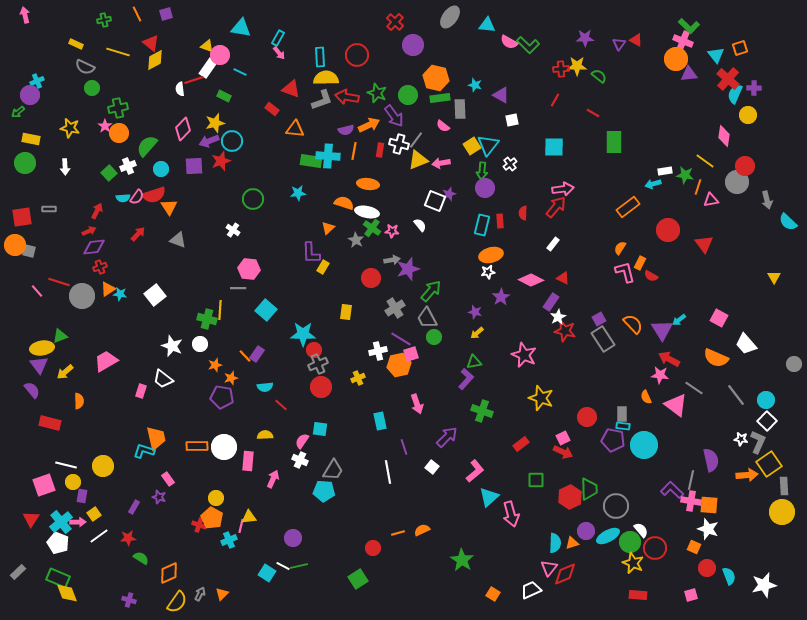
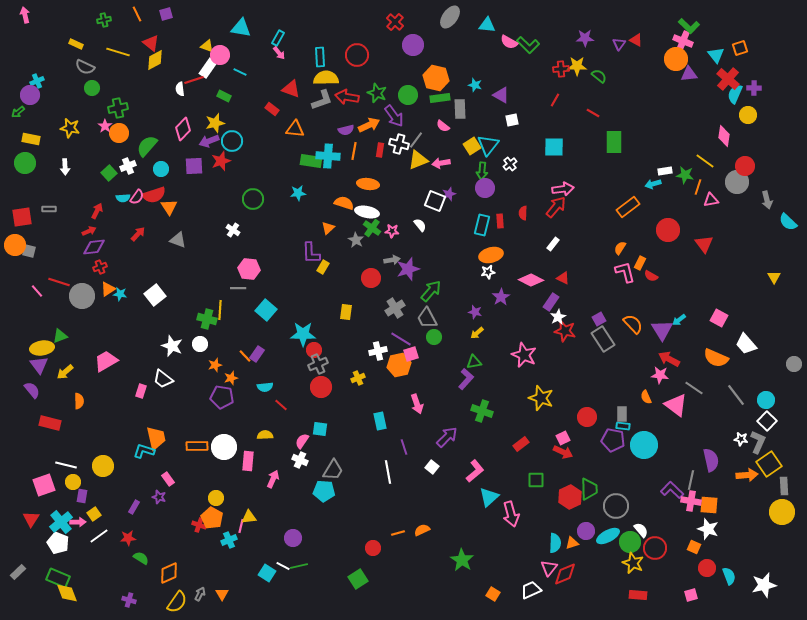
orange triangle at (222, 594): rotated 16 degrees counterclockwise
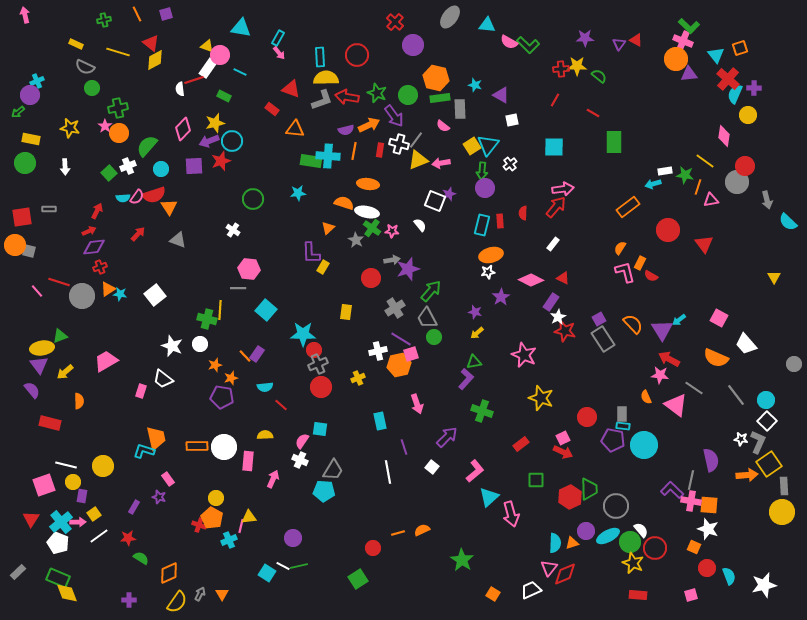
purple cross at (129, 600): rotated 16 degrees counterclockwise
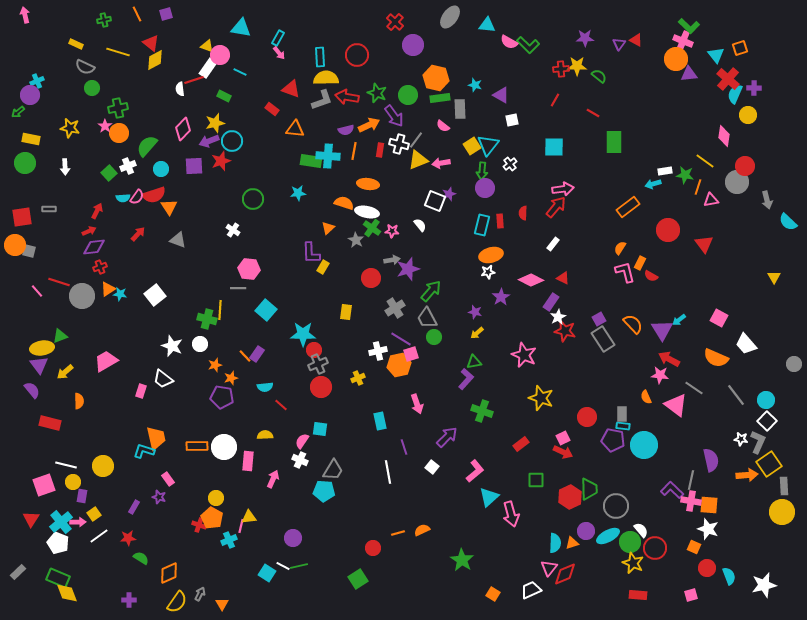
orange triangle at (222, 594): moved 10 px down
